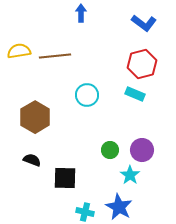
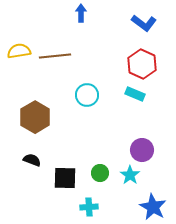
red hexagon: rotated 20 degrees counterclockwise
green circle: moved 10 px left, 23 px down
blue star: moved 34 px right
cyan cross: moved 4 px right, 5 px up; rotated 18 degrees counterclockwise
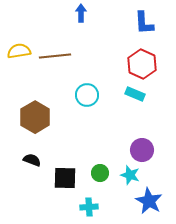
blue L-shape: rotated 50 degrees clockwise
cyan star: rotated 18 degrees counterclockwise
blue star: moved 4 px left, 6 px up
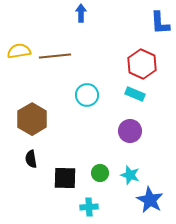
blue L-shape: moved 16 px right
brown hexagon: moved 3 px left, 2 px down
purple circle: moved 12 px left, 19 px up
black semicircle: moved 1 px left, 1 px up; rotated 120 degrees counterclockwise
blue star: moved 1 px right, 1 px up
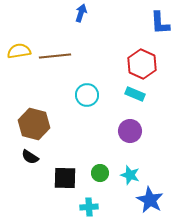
blue arrow: rotated 18 degrees clockwise
brown hexagon: moved 2 px right, 5 px down; rotated 16 degrees counterclockwise
black semicircle: moved 1 px left, 2 px up; rotated 48 degrees counterclockwise
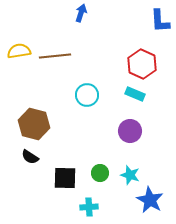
blue L-shape: moved 2 px up
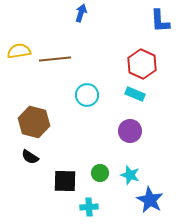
brown line: moved 3 px down
brown hexagon: moved 2 px up
black square: moved 3 px down
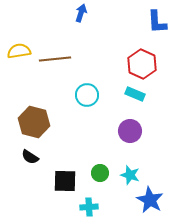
blue L-shape: moved 3 px left, 1 px down
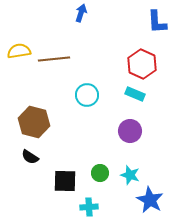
brown line: moved 1 px left
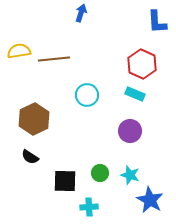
brown hexagon: moved 3 px up; rotated 20 degrees clockwise
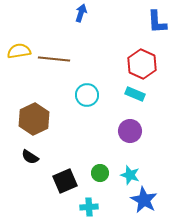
brown line: rotated 12 degrees clockwise
black square: rotated 25 degrees counterclockwise
blue star: moved 6 px left
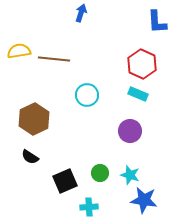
cyan rectangle: moved 3 px right
blue star: rotated 20 degrees counterclockwise
